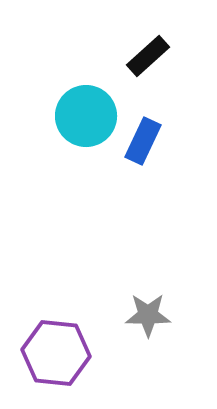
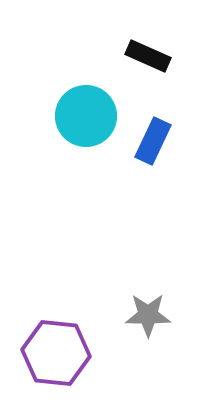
black rectangle: rotated 66 degrees clockwise
blue rectangle: moved 10 px right
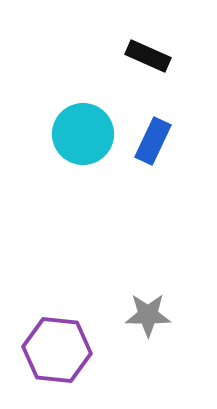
cyan circle: moved 3 px left, 18 px down
purple hexagon: moved 1 px right, 3 px up
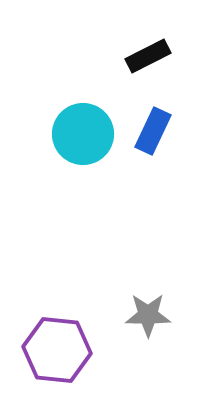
black rectangle: rotated 51 degrees counterclockwise
blue rectangle: moved 10 px up
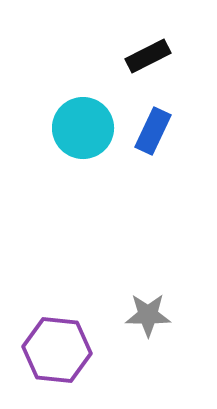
cyan circle: moved 6 px up
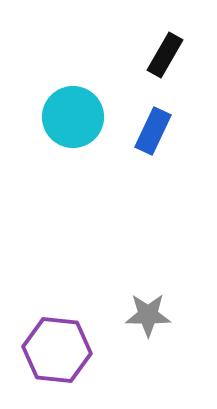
black rectangle: moved 17 px right, 1 px up; rotated 33 degrees counterclockwise
cyan circle: moved 10 px left, 11 px up
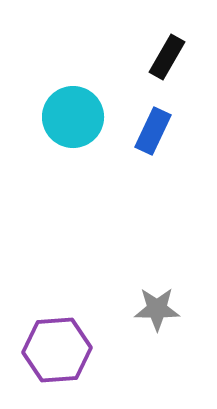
black rectangle: moved 2 px right, 2 px down
gray star: moved 9 px right, 6 px up
purple hexagon: rotated 10 degrees counterclockwise
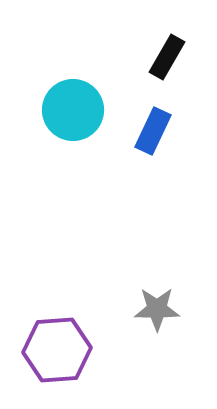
cyan circle: moved 7 px up
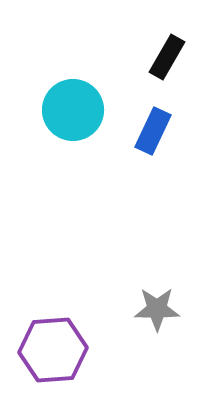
purple hexagon: moved 4 px left
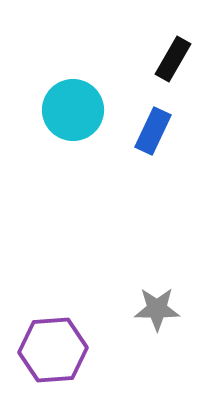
black rectangle: moved 6 px right, 2 px down
